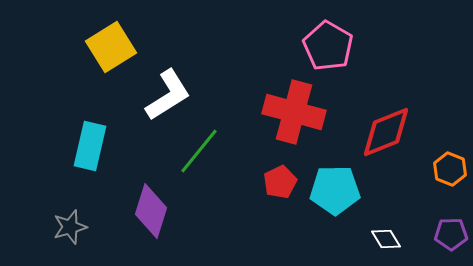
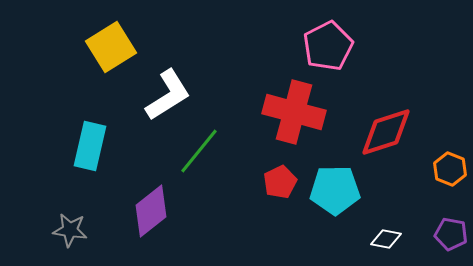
pink pentagon: rotated 15 degrees clockwise
red diamond: rotated 4 degrees clockwise
purple diamond: rotated 34 degrees clockwise
gray star: moved 3 px down; rotated 24 degrees clockwise
purple pentagon: rotated 12 degrees clockwise
white diamond: rotated 48 degrees counterclockwise
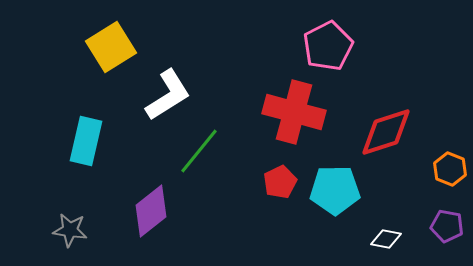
cyan rectangle: moved 4 px left, 5 px up
purple pentagon: moved 4 px left, 8 px up
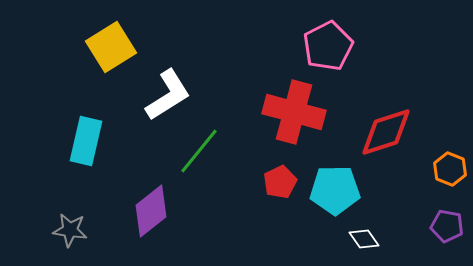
white diamond: moved 22 px left; rotated 44 degrees clockwise
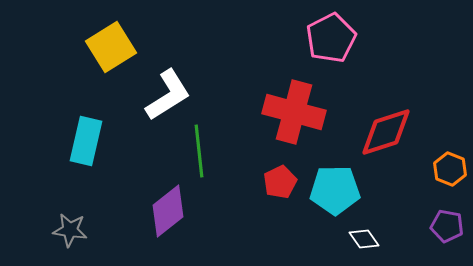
pink pentagon: moved 3 px right, 8 px up
green line: rotated 45 degrees counterclockwise
purple diamond: moved 17 px right
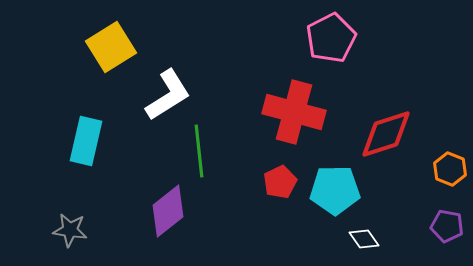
red diamond: moved 2 px down
